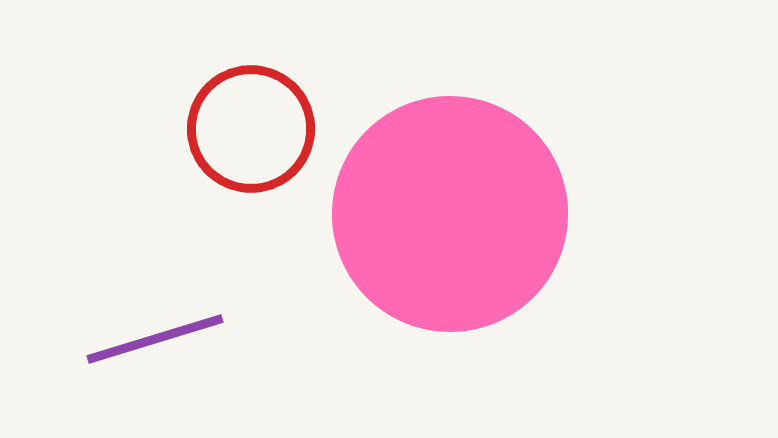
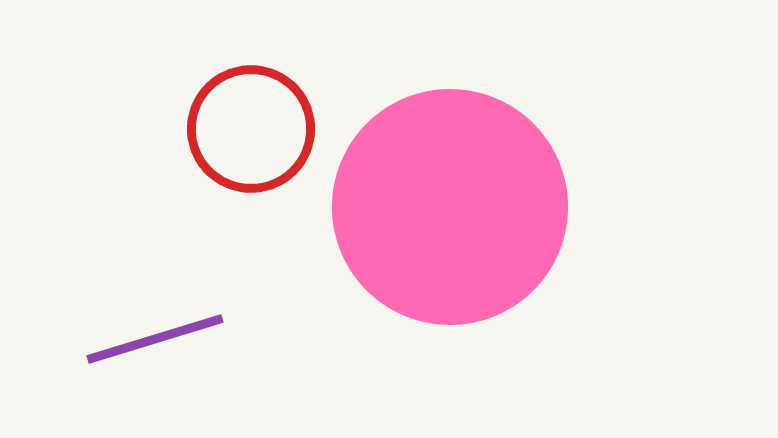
pink circle: moved 7 px up
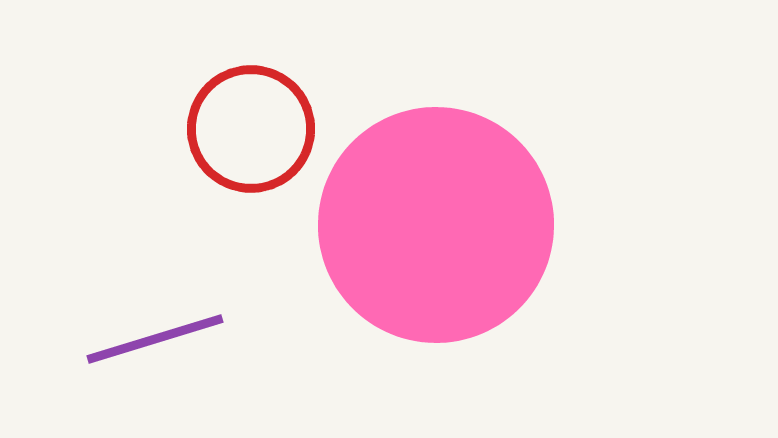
pink circle: moved 14 px left, 18 px down
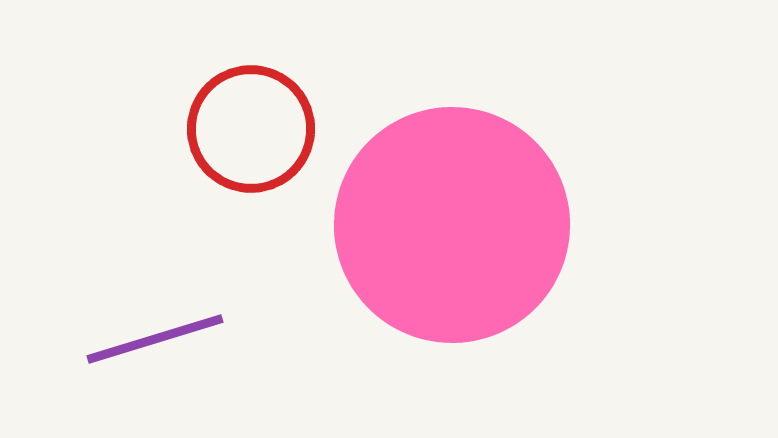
pink circle: moved 16 px right
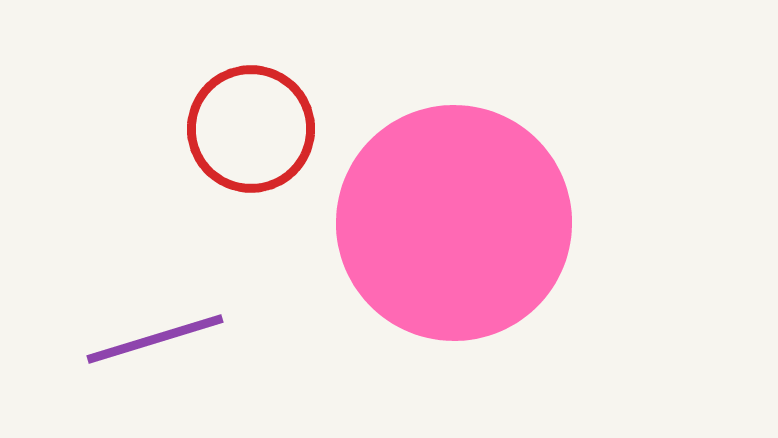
pink circle: moved 2 px right, 2 px up
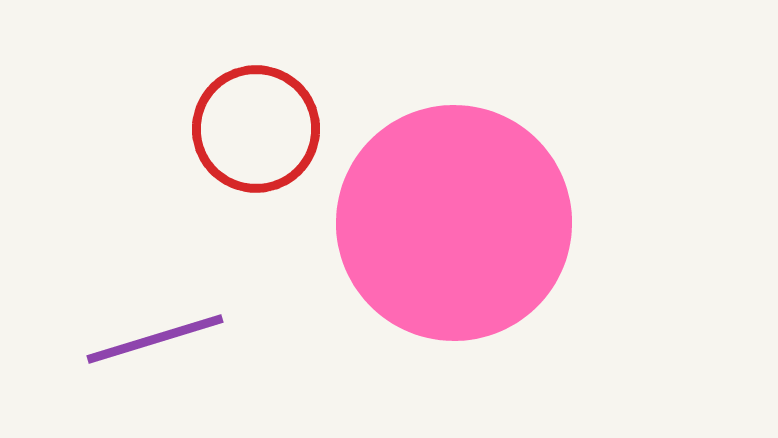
red circle: moved 5 px right
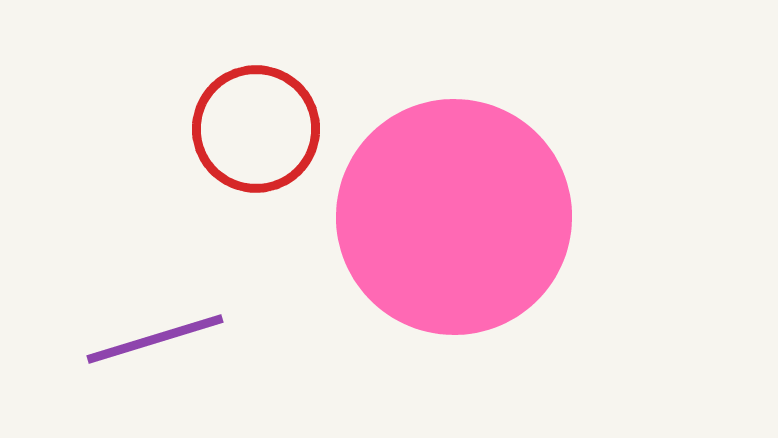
pink circle: moved 6 px up
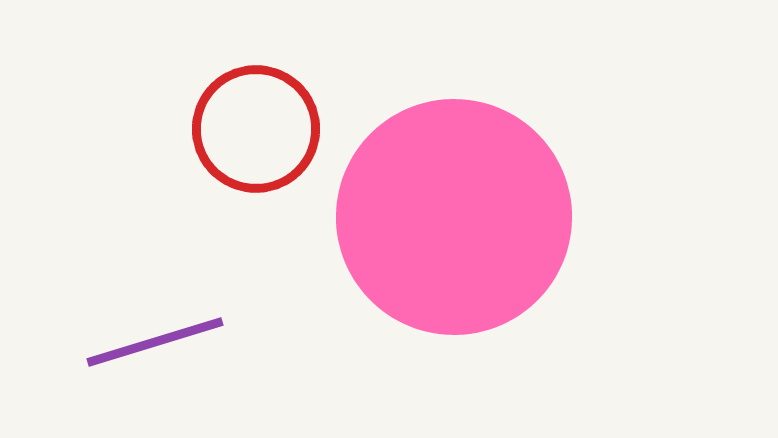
purple line: moved 3 px down
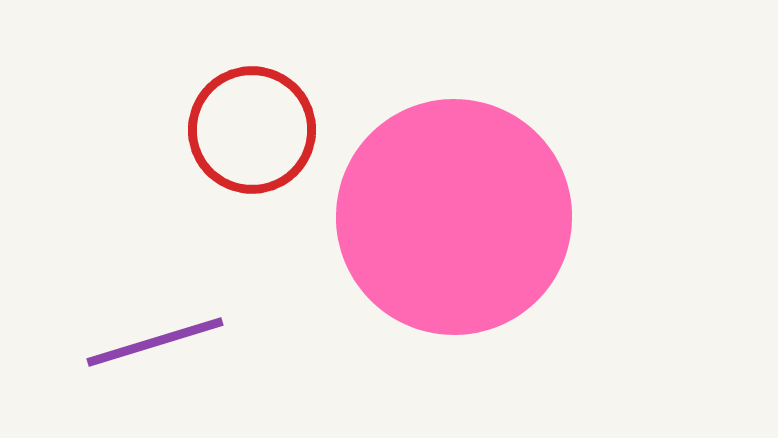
red circle: moved 4 px left, 1 px down
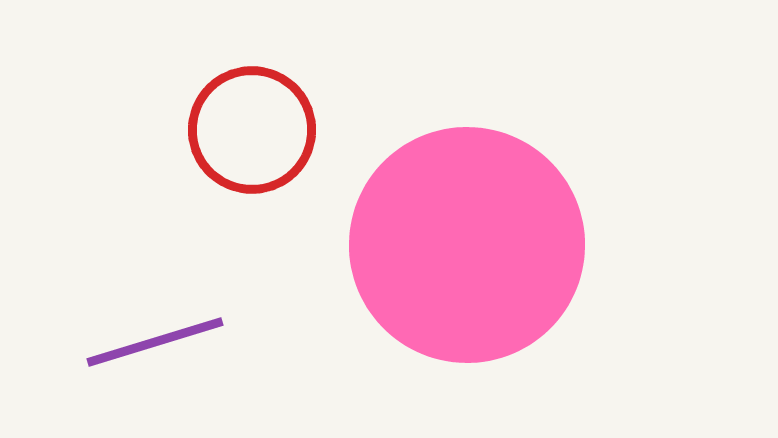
pink circle: moved 13 px right, 28 px down
